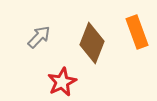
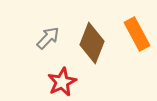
orange rectangle: moved 2 px down; rotated 8 degrees counterclockwise
gray arrow: moved 9 px right, 1 px down
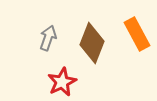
gray arrow: rotated 25 degrees counterclockwise
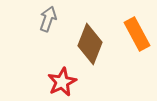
gray arrow: moved 19 px up
brown diamond: moved 2 px left, 1 px down
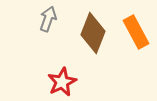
orange rectangle: moved 1 px left, 2 px up
brown diamond: moved 3 px right, 11 px up
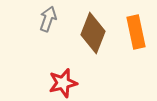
orange rectangle: rotated 16 degrees clockwise
red star: moved 1 px right, 1 px down; rotated 12 degrees clockwise
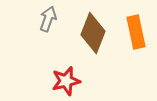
red star: moved 3 px right, 2 px up
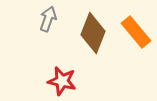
orange rectangle: rotated 28 degrees counterclockwise
red star: moved 4 px left; rotated 28 degrees clockwise
